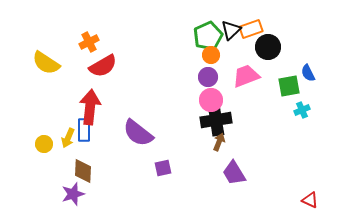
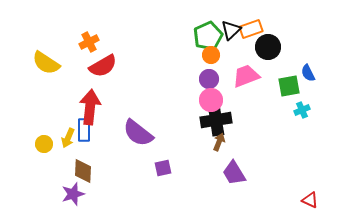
purple circle: moved 1 px right, 2 px down
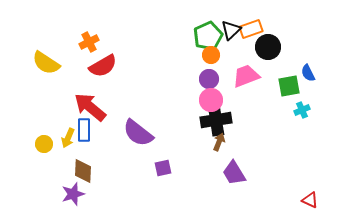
red arrow: rotated 56 degrees counterclockwise
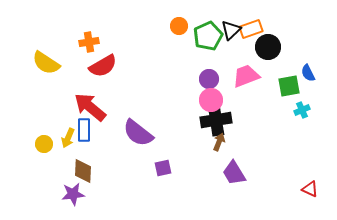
orange cross: rotated 18 degrees clockwise
orange circle: moved 32 px left, 29 px up
purple star: rotated 10 degrees clockwise
red triangle: moved 11 px up
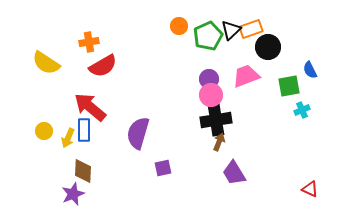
blue semicircle: moved 2 px right, 3 px up
pink circle: moved 5 px up
purple semicircle: rotated 68 degrees clockwise
yellow circle: moved 13 px up
purple star: rotated 15 degrees counterclockwise
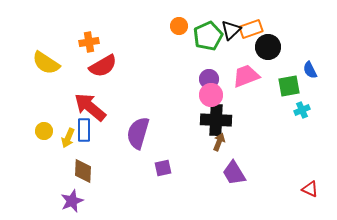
black cross: rotated 12 degrees clockwise
purple star: moved 1 px left, 7 px down
